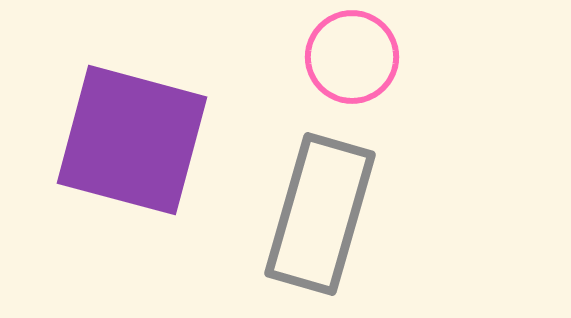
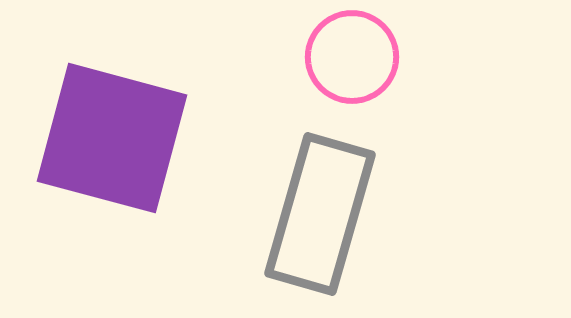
purple square: moved 20 px left, 2 px up
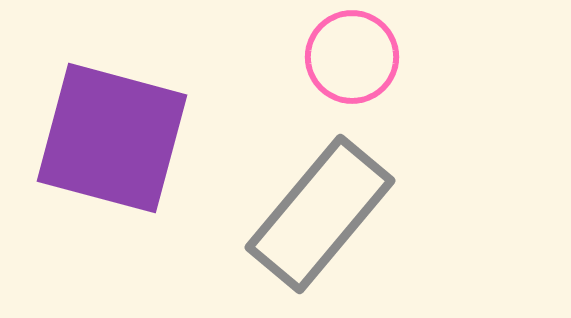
gray rectangle: rotated 24 degrees clockwise
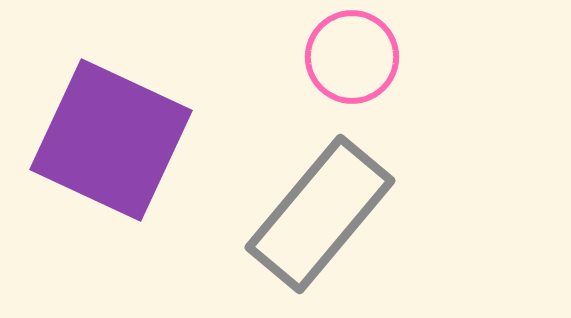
purple square: moved 1 px left, 2 px down; rotated 10 degrees clockwise
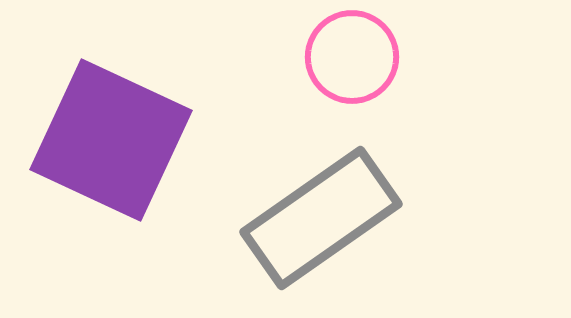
gray rectangle: moved 1 px right, 4 px down; rotated 15 degrees clockwise
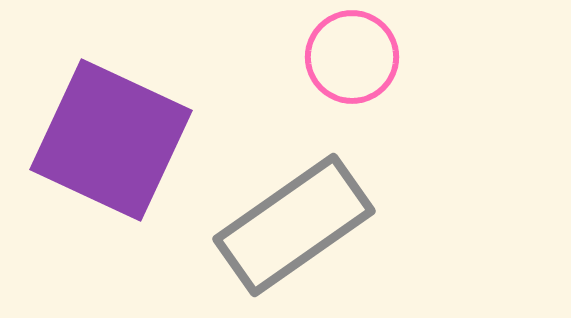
gray rectangle: moved 27 px left, 7 px down
